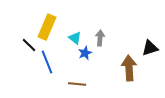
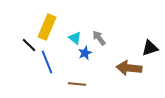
gray arrow: moved 1 px left; rotated 42 degrees counterclockwise
brown arrow: rotated 80 degrees counterclockwise
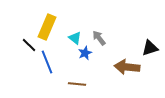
brown arrow: moved 2 px left, 1 px up
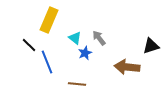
yellow rectangle: moved 2 px right, 7 px up
black triangle: moved 1 px right, 2 px up
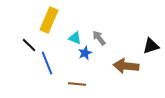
cyan triangle: rotated 16 degrees counterclockwise
blue line: moved 1 px down
brown arrow: moved 1 px left, 1 px up
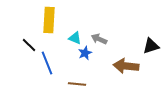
yellow rectangle: rotated 20 degrees counterclockwise
gray arrow: moved 1 px down; rotated 28 degrees counterclockwise
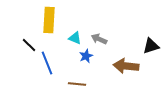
blue star: moved 1 px right, 3 px down
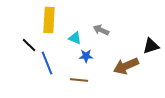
gray arrow: moved 2 px right, 9 px up
blue star: rotated 24 degrees clockwise
brown arrow: rotated 30 degrees counterclockwise
brown line: moved 2 px right, 4 px up
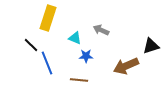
yellow rectangle: moved 1 px left, 2 px up; rotated 15 degrees clockwise
black line: moved 2 px right
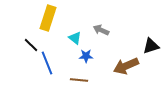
cyan triangle: rotated 16 degrees clockwise
